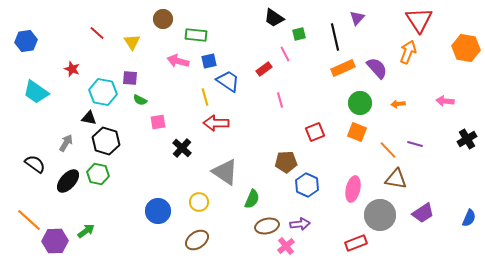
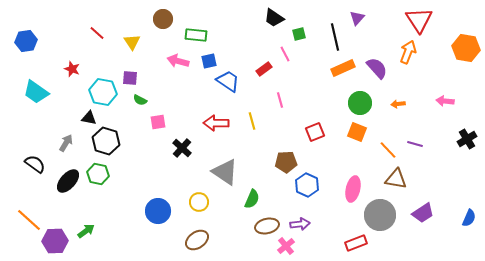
yellow line at (205, 97): moved 47 px right, 24 px down
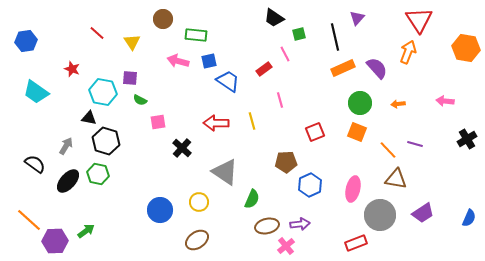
gray arrow at (66, 143): moved 3 px down
blue hexagon at (307, 185): moved 3 px right; rotated 10 degrees clockwise
blue circle at (158, 211): moved 2 px right, 1 px up
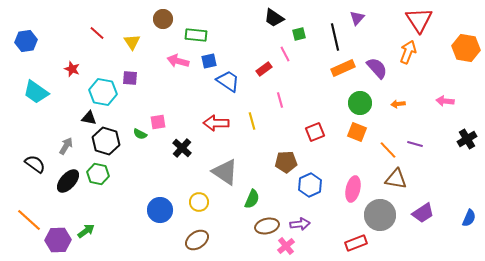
green semicircle at (140, 100): moved 34 px down
purple hexagon at (55, 241): moved 3 px right, 1 px up
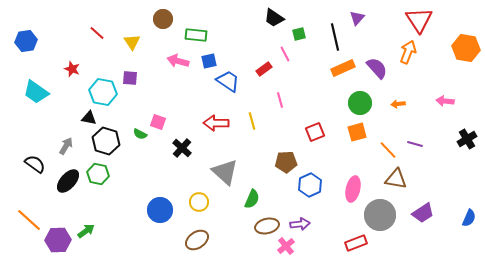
pink square at (158, 122): rotated 28 degrees clockwise
orange square at (357, 132): rotated 36 degrees counterclockwise
gray triangle at (225, 172): rotated 8 degrees clockwise
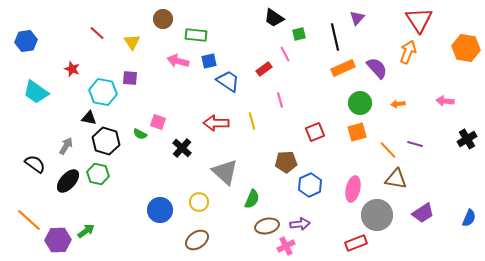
gray circle at (380, 215): moved 3 px left
pink cross at (286, 246): rotated 12 degrees clockwise
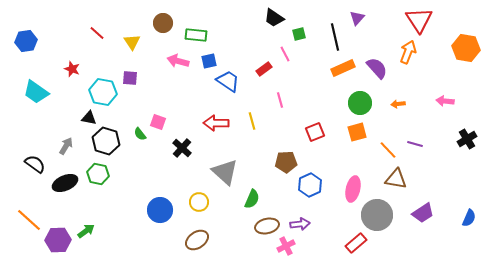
brown circle at (163, 19): moved 4 px down
green semicircle at (140, 134): rotated 24 degrees clockwise
black ellipse at (68, 181): moved 3 px left, 2 px down; rotated 25 degrees clockwise
red rectangle at (356, 243): rotated 20 degrees counterclockwise
